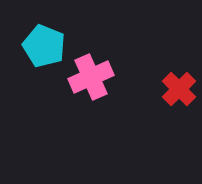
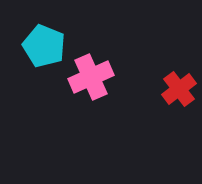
red cross: rotated 8 degrees clockwise
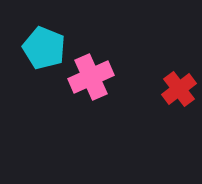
cyan pentagon: moved 2 px down
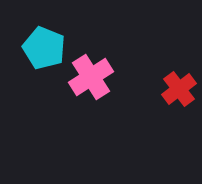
pink cross: rotated 9 degrees counterclockwise
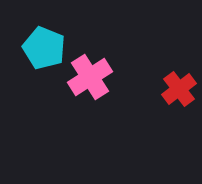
pink cross: moved 1 px left
